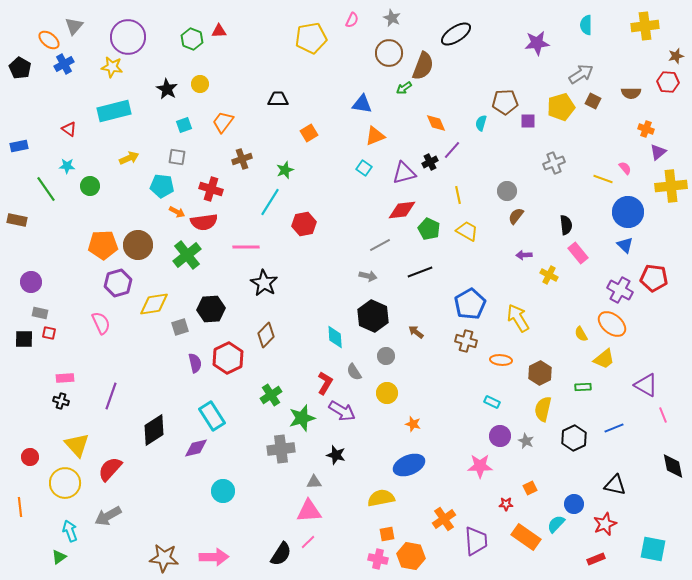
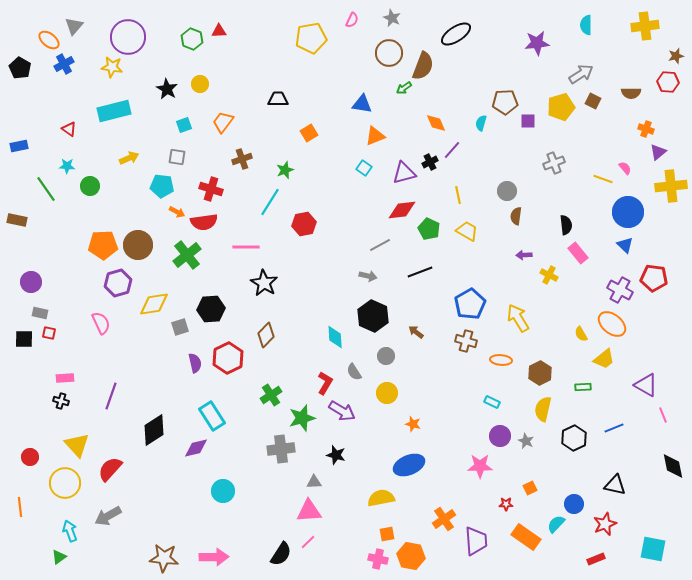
brown semicircle at (516, 216): rotated 30 degrees counterclockwise
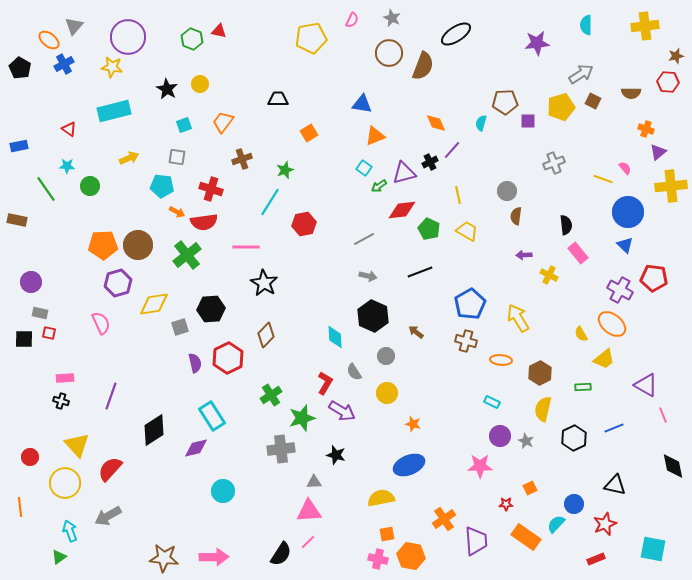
red triangle at (219, 31): rotated 14 degrees clockwise
green arrow at (404, 88): moved 25 px left, 98 px down
gray line at (380, 245): moved 16 px left, 6 px up
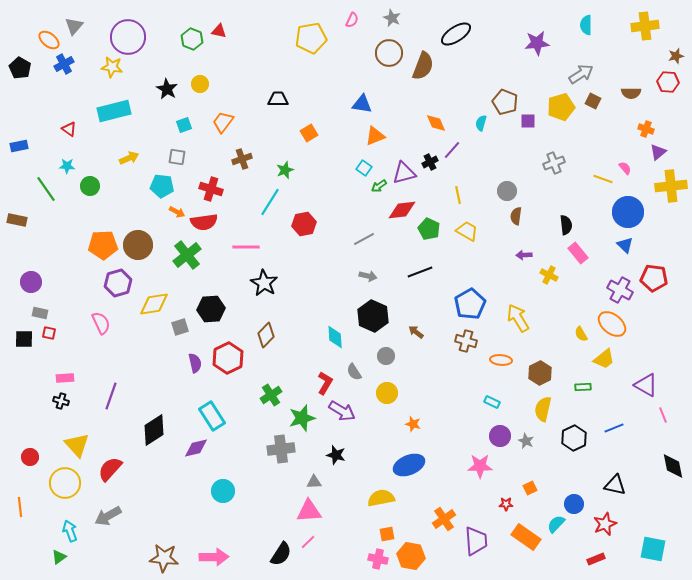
brown pentagon at (505, 102): rotated 25 degrees clockwise
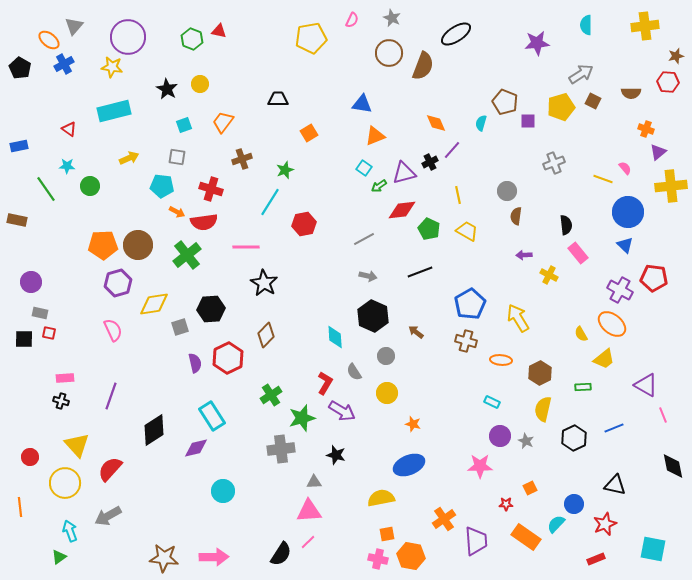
pink semicircle at (101, 323): moved 12 px right, 7 px down
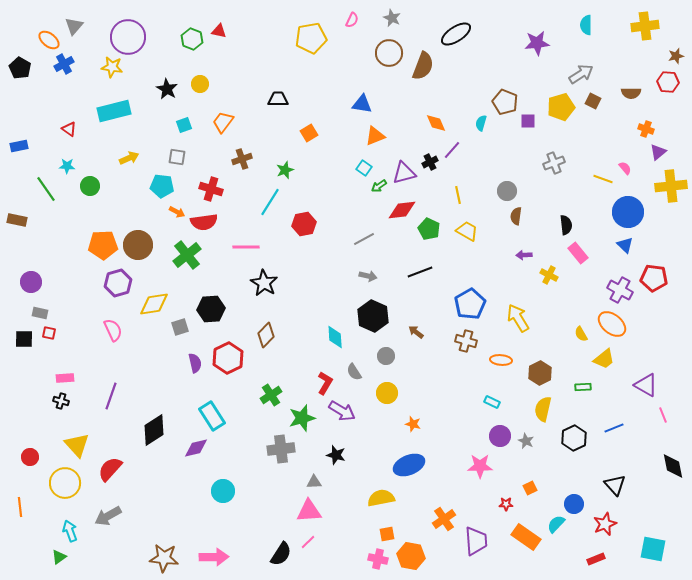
black triangle at (615, 485): rotated 35 degrees clockwise
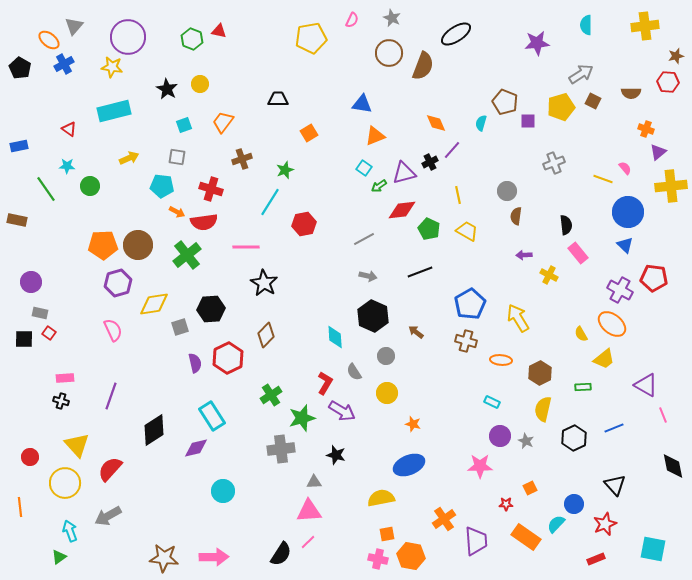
red square at (49, 333): rotated 24 degrees clockwise
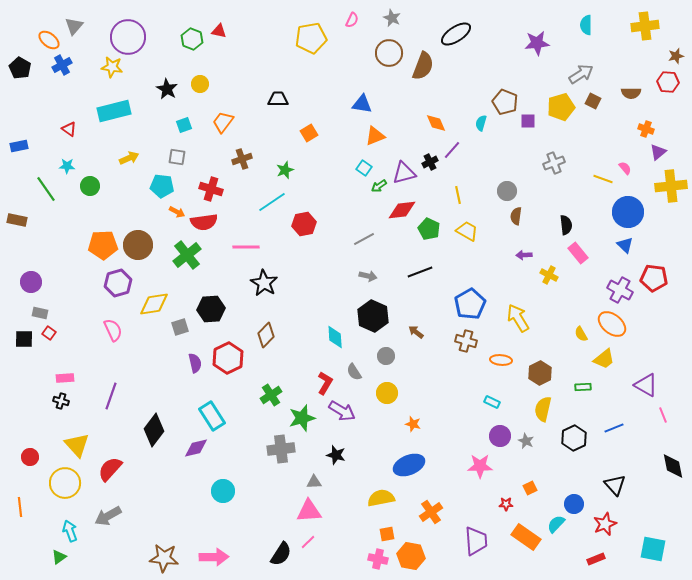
blue cross at (64, 64): moved 2 px left, 1 px down
cyan line at (270, 202): moved 2 px right; rotated 24 degrees clockwise
black diamond at (154, 430): rotated 20 degrees counterclockwise
orange cross at (444, 519): moved 13 px left, 7 px up
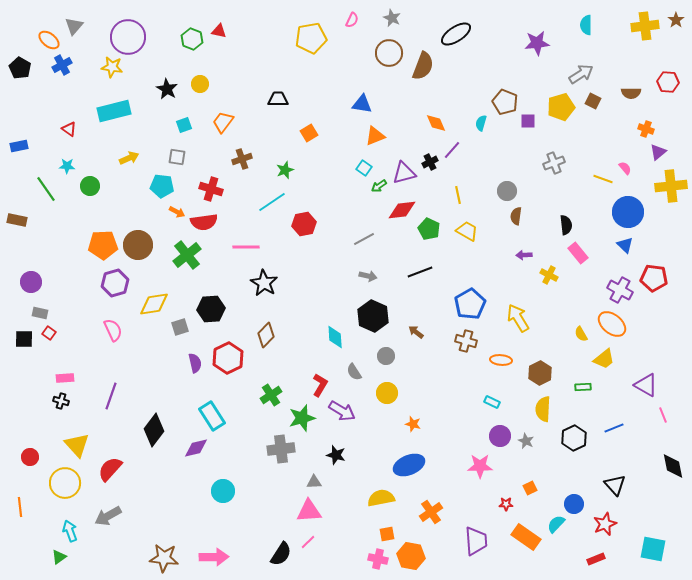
brown star at (676, 56): moved 36 px up; rotated 21 degrees counterclockwise
purple hexagon at (118, 283): moved 3 px left
red L-shape at (325, 383): moved 5 px left, 2 px down
yellow semicircle at (543, 409): rotated 10 degrees counterclockwise
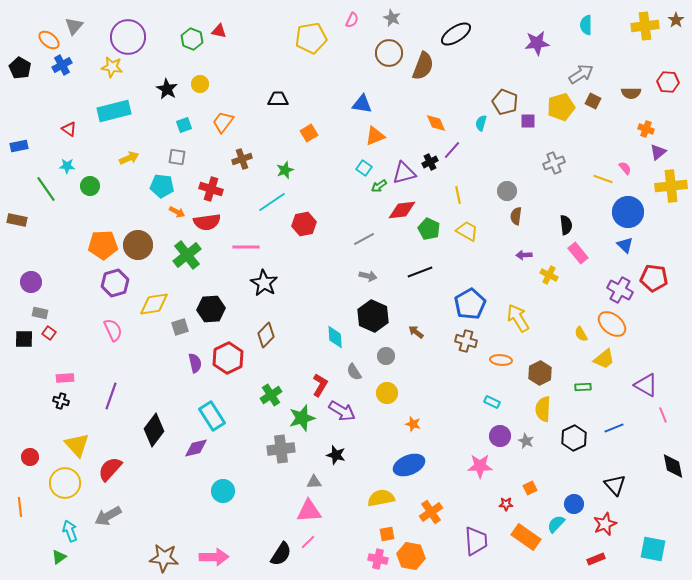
red semicircle at (204, 222): moved 3 px right
